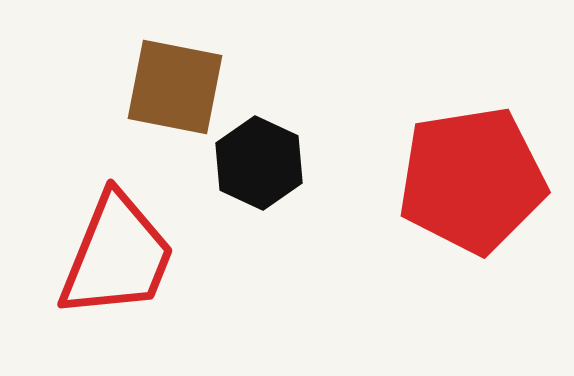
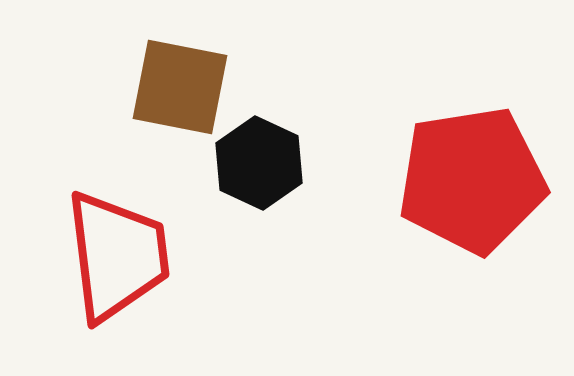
brown square: moved 5 px right
red trapezoid: rotated 29 degrees counterclockwise
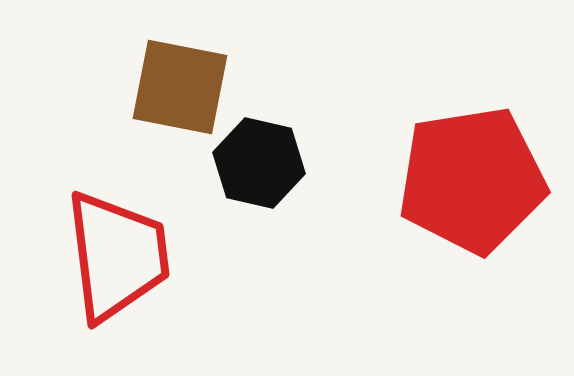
black hexagon: rotated 12 degrees counterclockwise
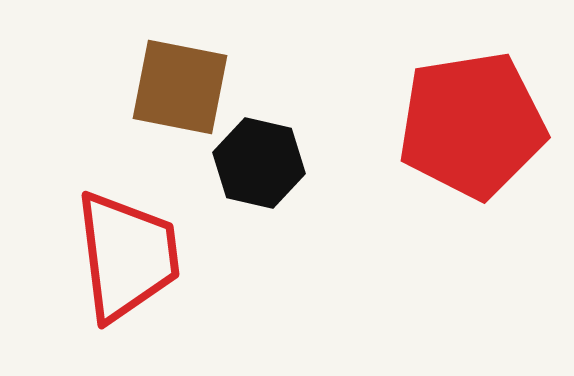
red pentagon: moved 55 px up
red trapezoid: moved 10 px right
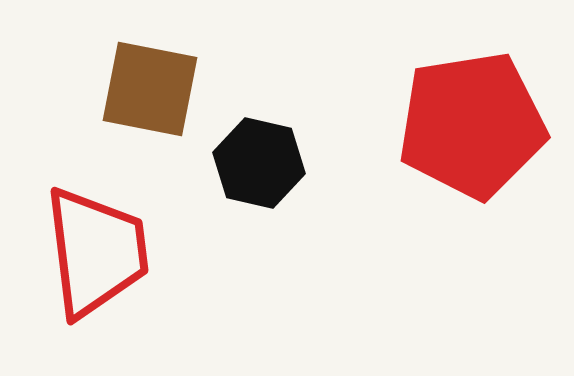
brown square: moved 30 px left, 2 px down
red trapezoid: moved 31 px left, 4 px up
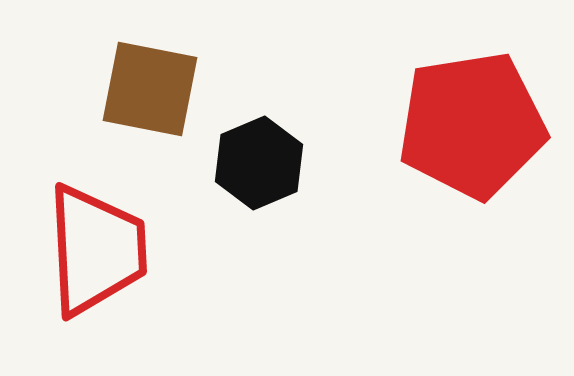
black hexagon: rotated 24 degrees clockwise
red trapezoid: moved 2 px up; rotated 4 degrees clockwise
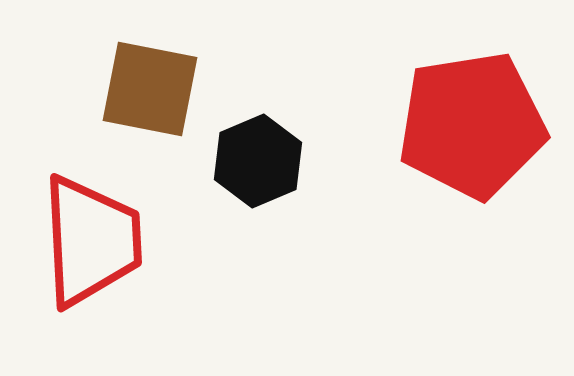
black hexagon: moved 1 px left, 2 px up
red trapezoid: moved 5 px left, 9 px up
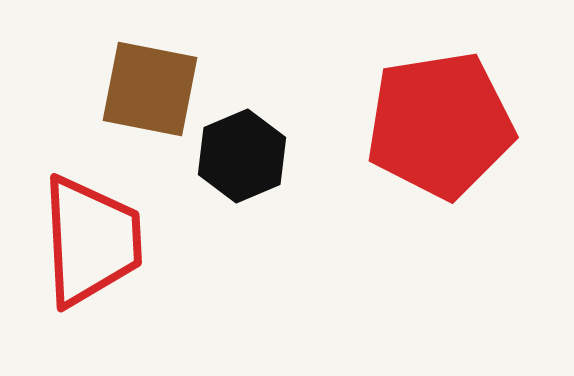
red pentagon: moved 32 px left
black hexagon: moved 16 px left, 5 px up
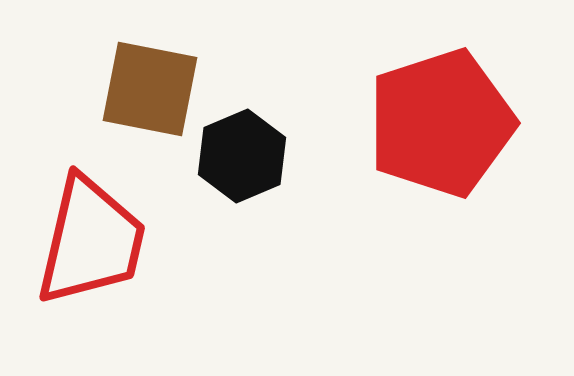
red pentagon: moved 1 px right, 2 px up; rotated 9 degrees counterclockwise
red trapezoid: rotated 16 degrees clockwise
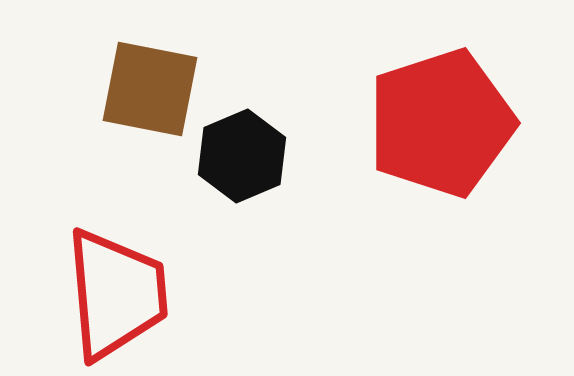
red trapezoid: moved 25 px right, 53 px down; rotated 18 degrees counterclockwise
